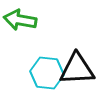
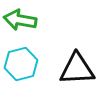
cyan hexagon: moved 26 px left, 9 px up; rotated 20 degrees counterclockwise
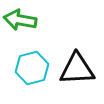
cyan hexagon: moved 11 px right, 4 px down
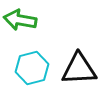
black triangle: moved 2 px right
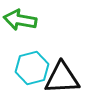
black triangle: moved 17 px left, 9 px down
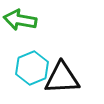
cyan hexagon: rotated 8 degrees counterclockwise
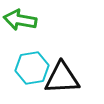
cyan hexagon: rotated 12 degrees clockwise
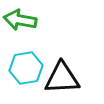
cyan hexagon: moved 6 px left
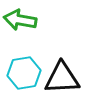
cyan hexagon: moved 2 px left, 5 px down
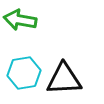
black triangle: moved 2 px right, 1 px down
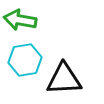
cyan hexagon: moved 1 px right, 13 px up
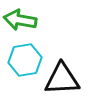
black triangle: moved 2 px left
